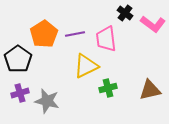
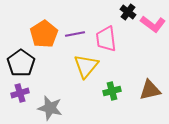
black cross: moved 3 px right, 1 px up
black pentagon: moved 3 px right, 4 px down
yellow triangle: rotated 24 degrees counterclockwise
green cross: moved 4 px right, 3 px down
gray star: moved 3 px right, 7 px down
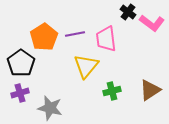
pink L-shape: moved 1 px left, 1 px up
orange pentagon: moved 3 px down
brown triangle: rotated 20 degrees counterclockwise
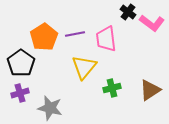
yellow triangle: moved 2 px left, 1 px down
green cross: moved 3 px up
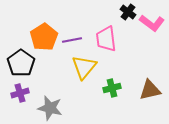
purple line: moved 3 px left, 6 px down
brown triangle: rotated 20 degrees clockwise
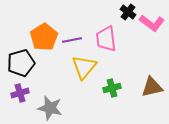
black pentagon: rotated 20 degrees clockwise
brown triangle: moved 2 px right, 3 px up
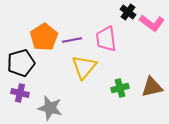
green cross: moved 8 px right
purple cross: rotated 30 degrees clockwise
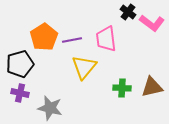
black pentagon: moved 1 px left, 1 px down
green cross: moved 2 px right; rotated 18 degrees clockwise
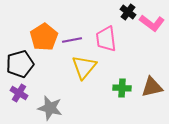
purple cross: moved 1 px left; rotated 18 degrees clockwise
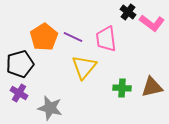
purple line: moved 1 px right, 3 px up; rotated 36 degrees clockwise
